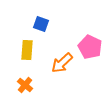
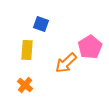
pink pentagon: rotated 15 degrees clockwise
orange arrow: moved 4 px right
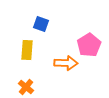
pink pentagon: moved 1 px left, 2 px up
orange arrow: rotated 135 degrees counterclockwise
orange cross: moved 1 px right, 2 px down
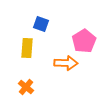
pink pentagon: moved 5 px left, 4 px up
yellow rectangle: moved 2 px up
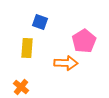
blue square: moved 1 px left, 2 px up
orange cross: moved 5 px left
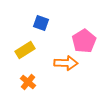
blue square: moved 1 px right, 1 px down
yellow rectangle: moved 2 px left, 2 px down; rotated 54 degrees clockwise
orange cross: moved 7 px right, 5 px up
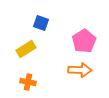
yellow rectangle: moved 1 px right, 1 px up
orange arrow: moved 14 px right, 7 px down
orange cross: rotated 28 degrees counterclockwise
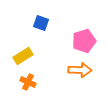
pink pentagon: rotated 15 degrees clockwise
yellow rectangle: moved 3 px left, 7 px down
orange cross: rotated 14 degrees clockwise
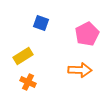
pink pentagon: moved 3 px right, 7 px up; rotated 10 degrees counterclockwise
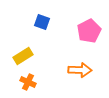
blue square: moved 1 px right, 1 px up
pink pentagon: moved 2 px right, 3 px up
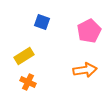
yellow rectangle: moved 1 px right
orange arrow: moved 5 px right; rotated 10 degrees counterclockwise
